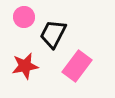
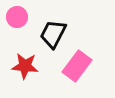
pink circle: moved 7 px left
red star: rotated 16 degrees clockwise
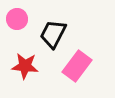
pink circle: moved 2 px down
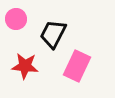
pink circle: moved 1 px left
pink rectangle: rotated 12 degrees counterclockwise
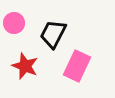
pink circle: moved 2 px left, 4 px down
red star: rotated 16 degrees clockwise
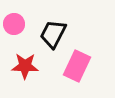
pink circle: moved 1 px down
red star: rotated 20 degrees counterclockwise
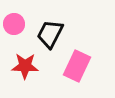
black trapezoid: moved 3 px left
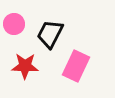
pink rectangle: moved 1 px left
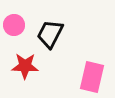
pink circle: moved 1 px down
pink rectangle: moved 16 px right, 11 px down; rotated 12 degrees counterclockwise
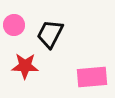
pink rectangle: rotated 72 degrees clockwise
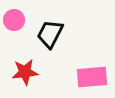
pink circle: moved 5 px up
red star: moved 6 px down; rotated 8 degrees counterclockwise
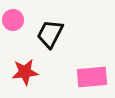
pink circle: moved 1 px left
